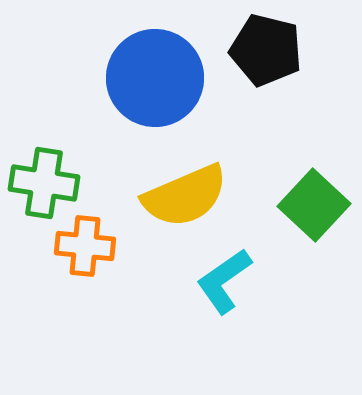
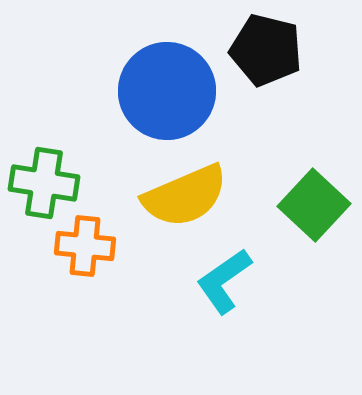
blue circle: moved 12 px right, 13 px down
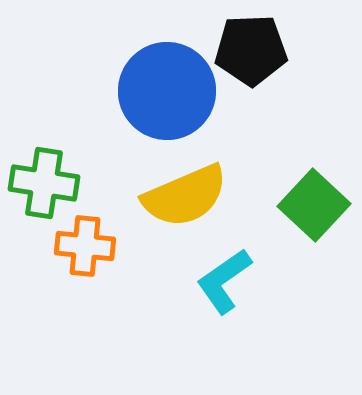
black pentagon: moved 15 px left; rotated 16 degrees counterclockwise
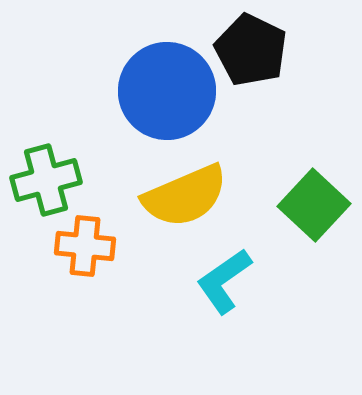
black pentagon: rotated 28 degrees clockwise
green cross: moved 2 px right, 3 px up; rotated 24 degrees counterclockwise
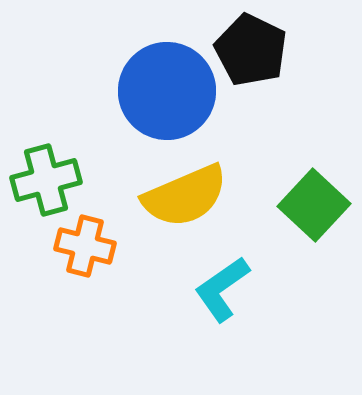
orange cross: rotated 8 degrees clockwise
cyan L-shape: moved 2 px left, 8 px down
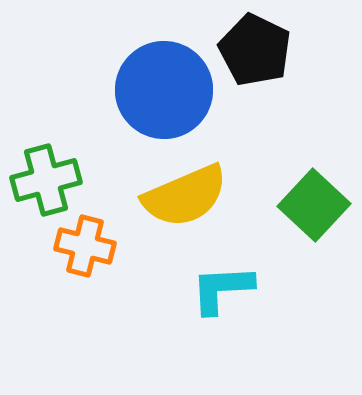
black pentagon: moved 4 px right
blue circle: moved 3 px left, 1 px up
cyan L-shape: rotated 32 degrees clockwise
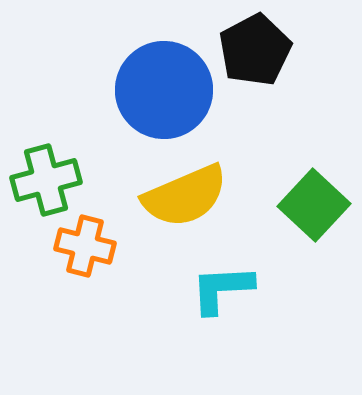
black pentagon: rotated 18 degrees clockwise
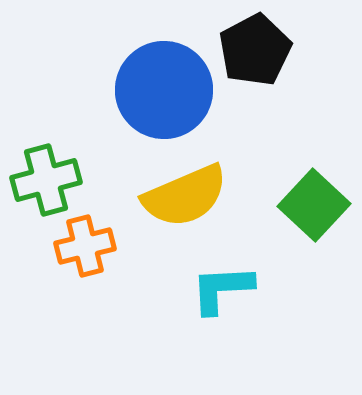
orange cross: rotated 28 degrees counterclockwise
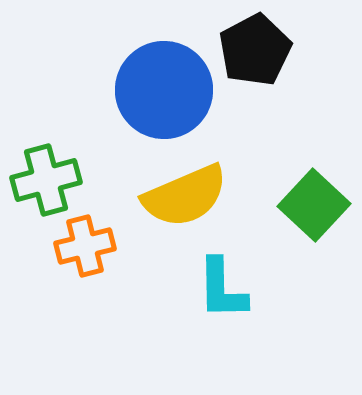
cyan L-shape: rotated 88 degrees counterclockwise
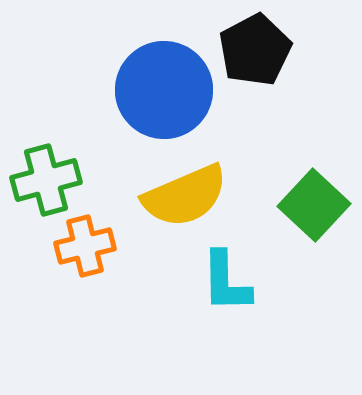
cyan L-shape: moved 4 px right, 7 px up
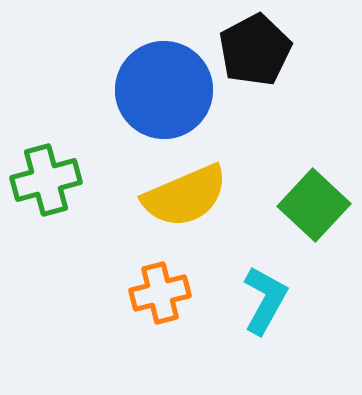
orange cross: moved 75 px right, 47 px down
cyan L-shape: moved 39 px right, 18 px down; rotated 150 degrees counterclockwise
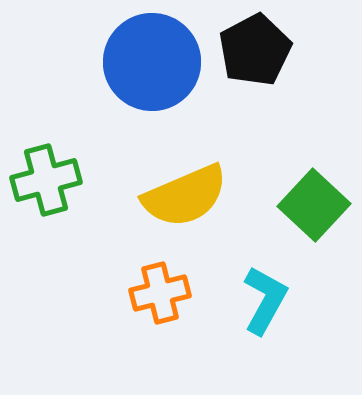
blue circle: moved 12 px left, 28 px up
